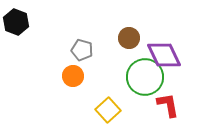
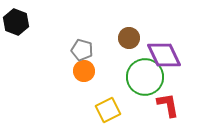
orange circle: moved 11 px right, 5 px up
yellow square: rotated 15 degrees clockwise
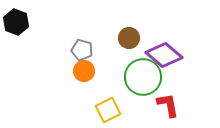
purple diamond: rotated 24 degrees counterclockwise
green circle: moved 2 px left
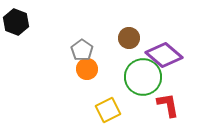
gray pentagon: rotated 20 degrees clockwise
orange circle: moved 3 px right, 2 px up
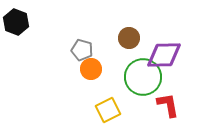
gray pentagon: rotated 20 degrees counterclockwise
purple diamond: rotated 42 degrees counterclockwise
orange circle: moved 4 px right
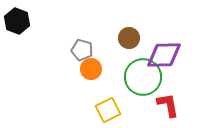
black hexagon: moved 1 px right, 1 px up
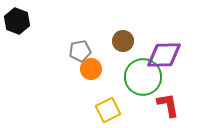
brown circle: moved 6 px left, 3 px down
gray pentagon: moved 2 px left, 1 px down; rotated 25 degrees counterclockwise
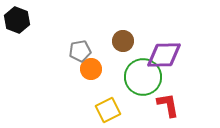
black hexagon: moved 1 px up
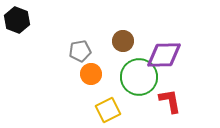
orange circle: moved 5 px down
green circle: moved 4 px left
red L-shape: moved 2 px right, 4 px up
